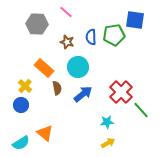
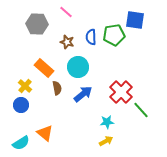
yellow arrow: moved 2 px left, 2 px up
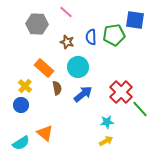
green line: moved 1 px left, 1 px up
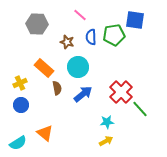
pink line: moved 14 px right, 3 px down
yellow cross: moved 5 px left, 3 px up; rotated 24 degrees clockwise
cyan semicircle: moved 3 px left
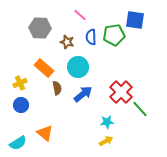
gray hexagon: moved 3 px right, 4 px down
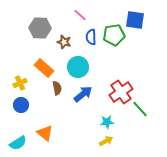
brown star: moved 3 px left
red cross: rotated 10 degrees clockwise
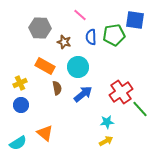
orange rectangle: moved 1 px right, 2 px up; rotated 12 degrees counterclockwise
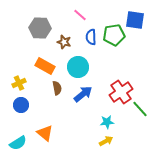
yellow cross: moved 1 px left
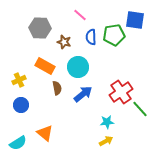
yellow cross: moved 3 px up
